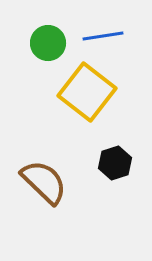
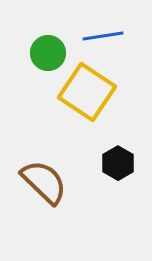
green circle: moved 10 px down
yellow square: rotated 4 degrees counterclockwise
black hexagon: moved 3 px right; rotated 12 degrees counterclockwise
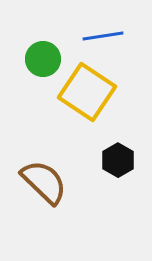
green circle: moved 5 px left, 6 px down
black hexagon: moved 3 px up
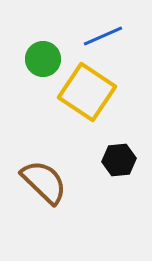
blue line: rotated 15 degrees counterclockwise
black hexagon: moved 1 px right; rotated 24 degrees clockwise
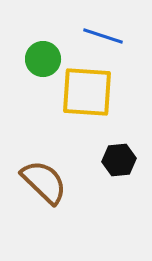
blue line: rotated 42 degrees clockwise
yellow square: rotated 30 degrees counterclockwise
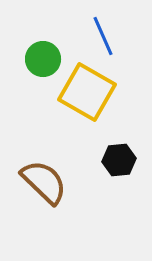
blue line: rotated 48 degrees clockwise
yellow square: rotated 26 degrees clockwise
